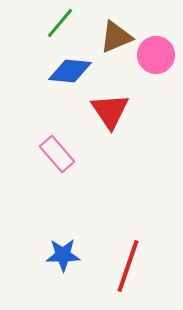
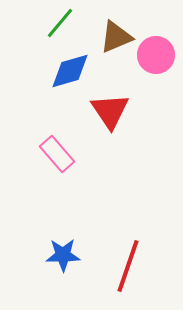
blue diamond: rotated 21 degrees counterclockwise
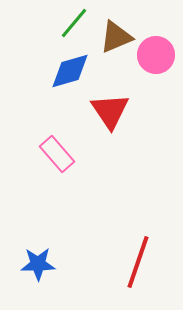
green line: moved 14 px right
blue star: moved 25 px left, 9 px down
red line: moved 10 px right, 4 px up
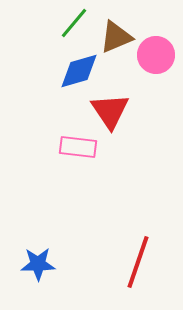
blue diamond: moved 9 px right
pink rectangle: moved 21 px right, 7 px up; rotated 42 degrees counterclockwise
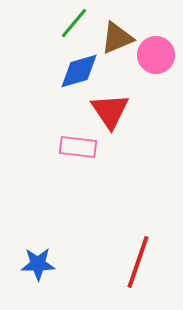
brown triangle: moved 1 px right, 1 px down
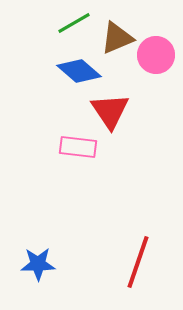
green line: rotated 20 degrees clockwise
blue diamond: rotated 57 degrees clockwise
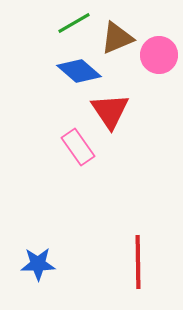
pink circle: moved 3 px right
pink rectangle: rotated 48 degrees clockwise
red line: rotated 20 degrees counterclockwise
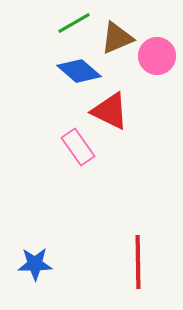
pink circle: moved 2 px left, 1 px down
red triangle: rotated 30 degrees counterclockwise
blue star: moved 3 px left
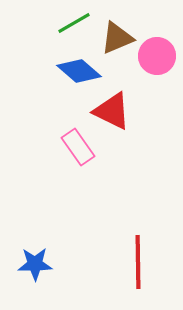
red triangle: moved 2 px right
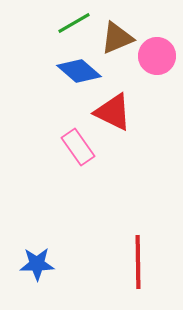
red triangle: moved 1 px right, 1 px down
blue star: moved 2 px right
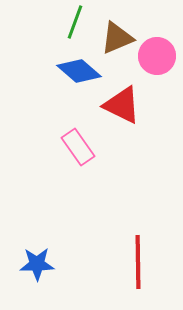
green line: moved 1 px right, 1 px up; rotated 40 degrees counterclockwise
red triangle: moved 9 px right, 7 px up
